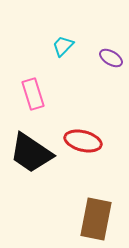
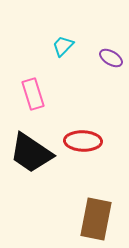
red ellipse: rotated 12 degrees counterclockwise
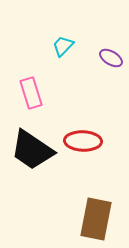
pink rectangle: moved 2 px left, 1 px up
black trapezoid: moved 1 px right, 3 px up
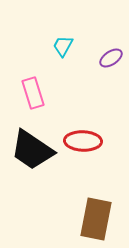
cyan trapezoid: rotated 15 degrees counterclockwise
purple ellipse: rotated 65 degrees counterclockwise
pink rectangle: moved 2 px right
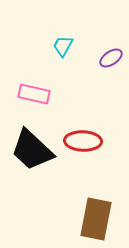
pink rectangle: moved 1 px right, 1 px down; rotated 60 degrees counterclockwise
black trapezoid: rotated 9 degrees clockwise
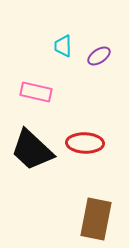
cyan trapezoid: rotated 30 degrees counterclockwise
purple ellipse: moved 12 px left, 2 px up
pink rectangle: moved 2 px right, 2 px up
red ellipse: moved 2 px right, 2 px down
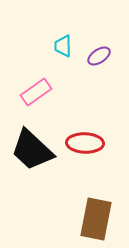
pink rectangle: rotated 48 degrees counterclockwise
